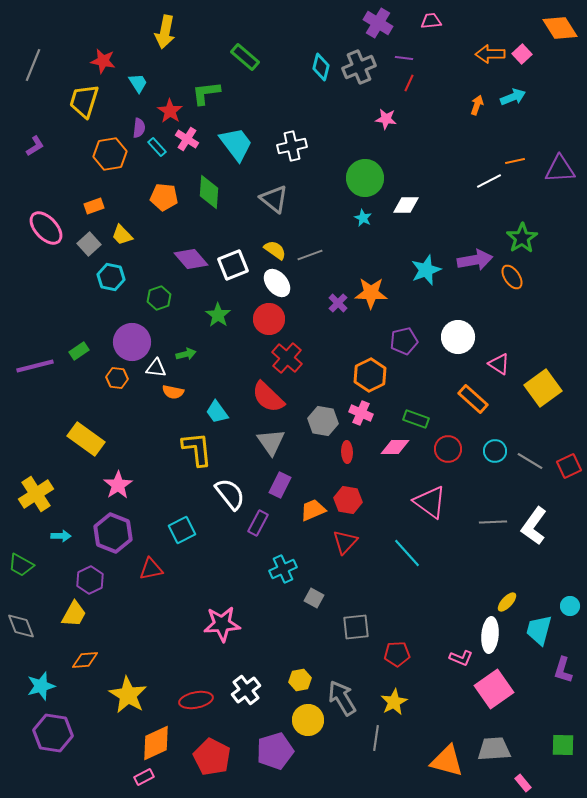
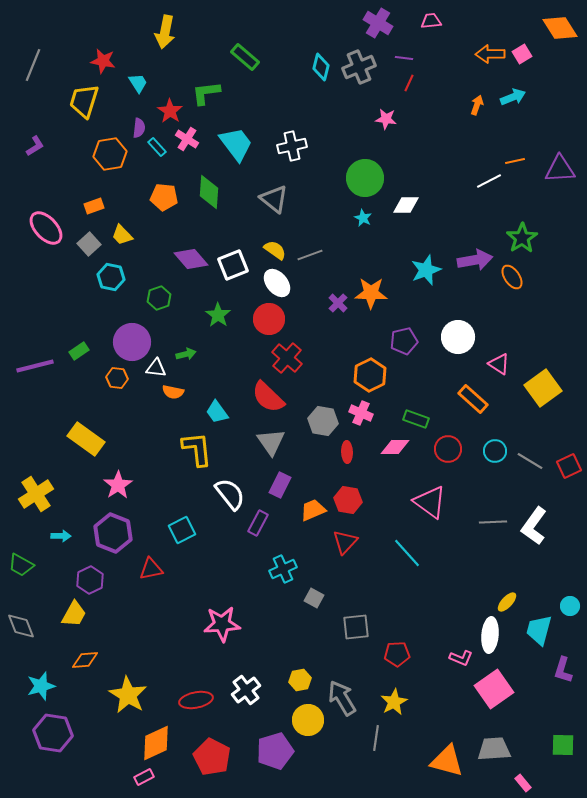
pink square at (522, 54): rotated 12 degrees clockwise
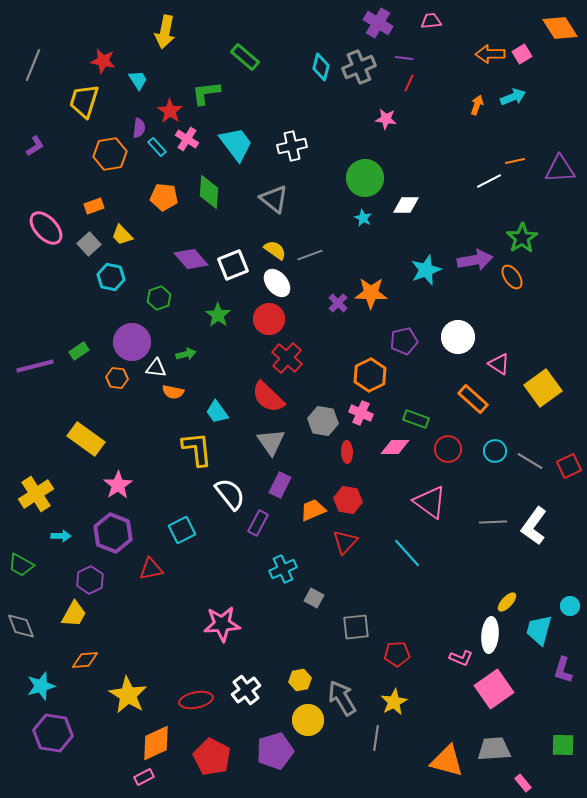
cyan trapezoid at (138, 83): moved 3 px up
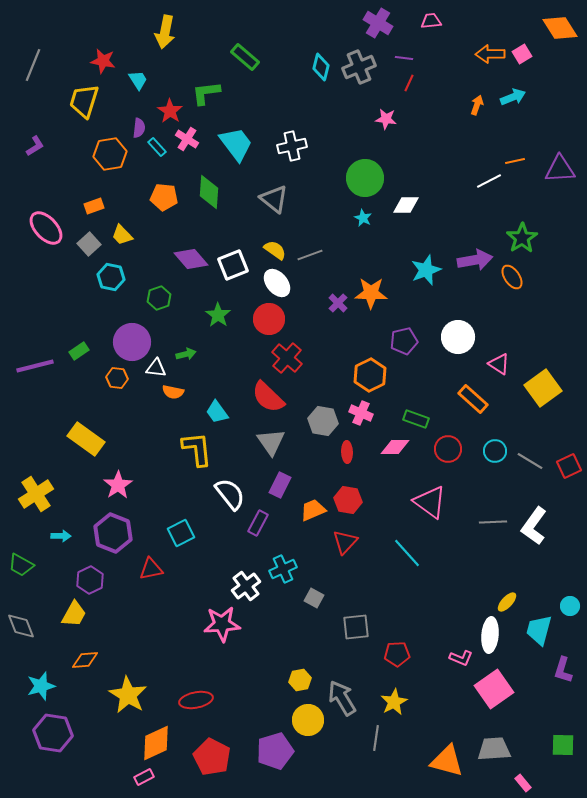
cyan square at (182, 530): moved 1 px left, 3 px down
white cross at (246, 690): moved 104 px up
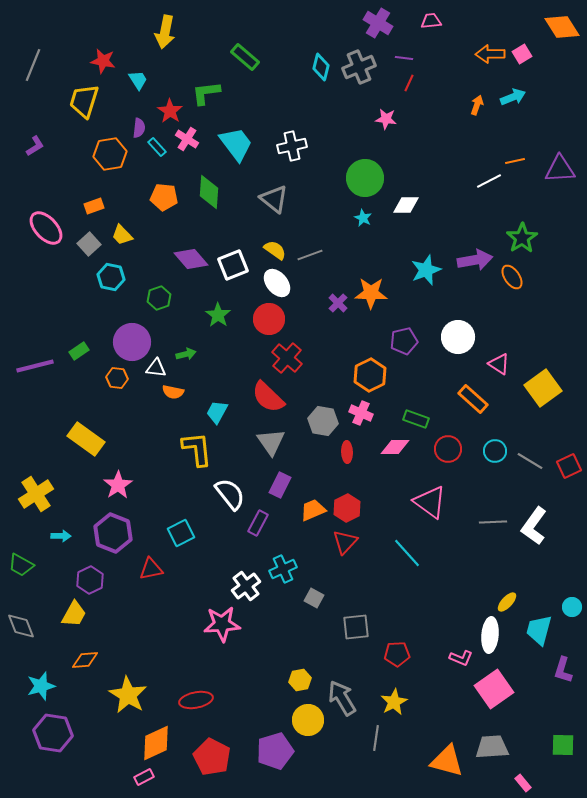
orange diamond at (560, 28): moved 2 px right, 1 px up
cyan trapezoid at (217, 412): rotated 65 degrees clockwise
red hexagon at (348, 500): moved 1 px left, 8 px down; rotated 24 degrees clockwise
cyan circle at (570, 606): moved 2 px right, 1 px down
gray trapezoid at (494, 749): moved 2 px left, 2 px up
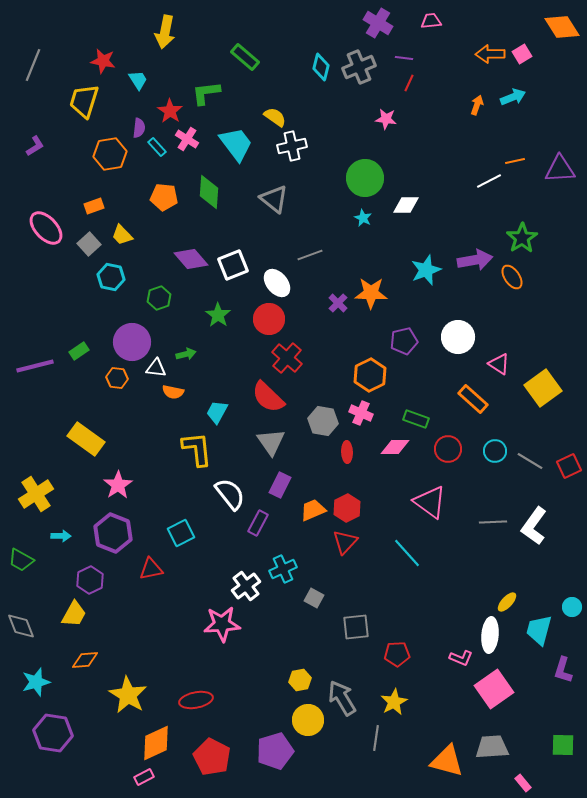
yellow semicircle at (275, 250): moved 133 px up
green trapezoid at (21, 565): moved 5 px up
cyan star at (41, 686): moved 5 px left, 4 px up
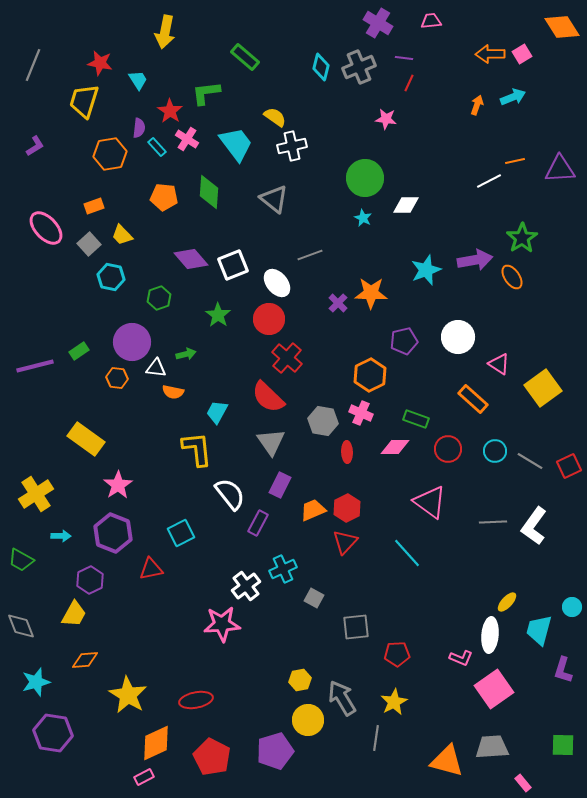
red star at (103, 61): moved 3 px left, 2 px down
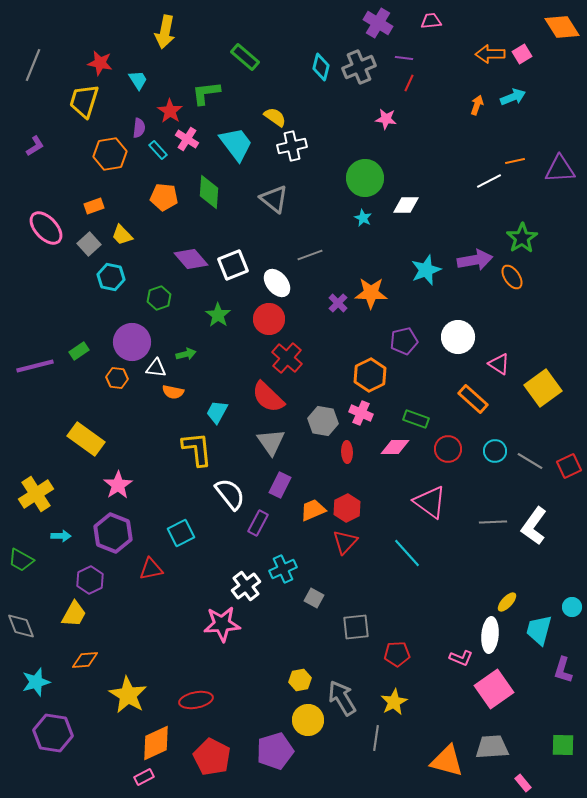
cyan rectangle at (157, 147): moved 1 px right, 3 px down
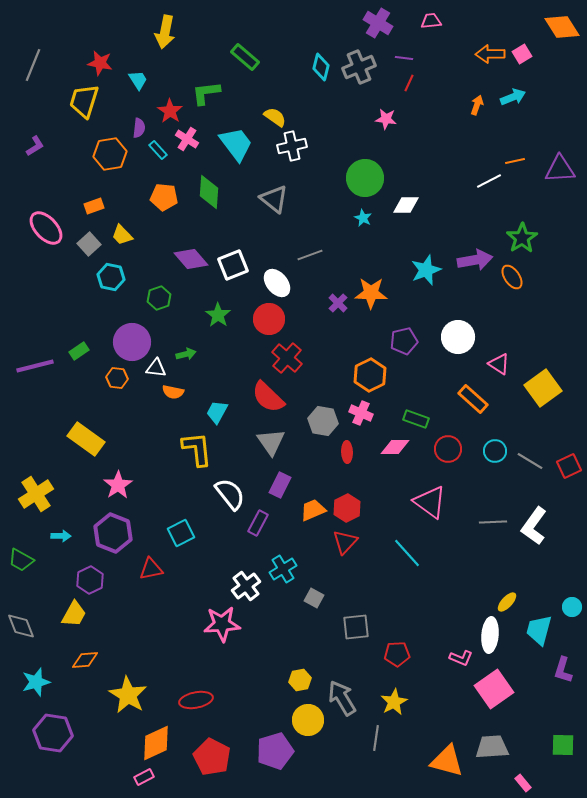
cyan cross at (283, 569): rotated 8 degrees counterclockwise
